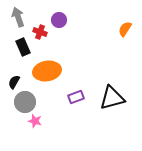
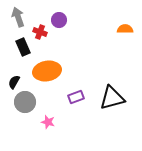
orange semicircle: rotated 56 degrees clockwise
pink star: moved 13 px right, 1 px down
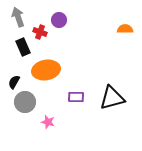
orange ellipse: moved 1 px left, 1 px up
purple rectangle: rotated 21 degrees clockwise
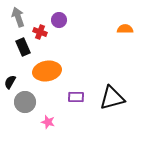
orange ellipse: moved 1 px right, 1 px down
black semicircle: moved 4 px left
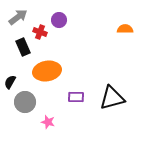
gray arrow: rotated 72 degrees clockwise
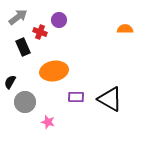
orange ellipse: moved 7 px right
black triangle: moved 2 px left, 1 px down; rotated 44 degrees clockwise
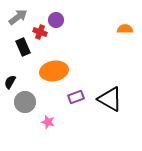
purple circle: moved 3 px left
purple rectangle: rotated 21 degrees counterclockwise
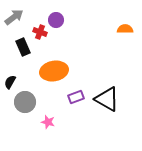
gray arrow: moved 4 px left
black triangle: moved 3 px left
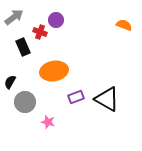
orange semicircle: moved 1 px left, 4 px up; rotated 21 degrees clockwise
